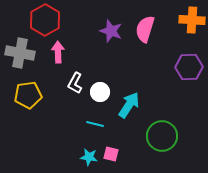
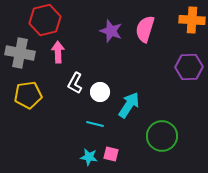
red hexagon: rotated 16 degrees clockwise
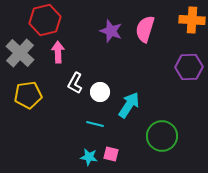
gray cross: rotated 32 degrees clockwise
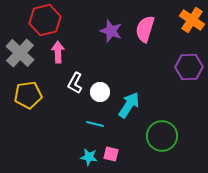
orange cross: rotated 30 degrees clockwise
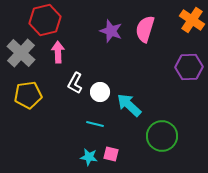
gray cross: moved 1 px right
cyan arrow: rotated 80 degrees counterclockwise
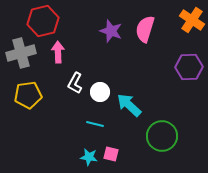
red hexagon: moved 2 px left, 1 px down
gray cross: rotated 32 degrees clockwise
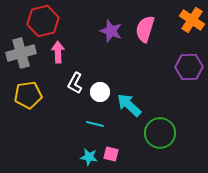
green circle: moved 2 px left, 3 px up
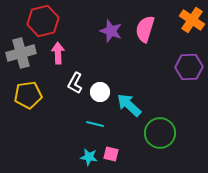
pink arrow: moved 1 px down
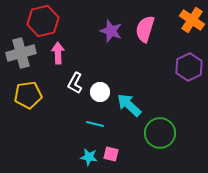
purple hexagon: rotated 24 degrees counterclockwise
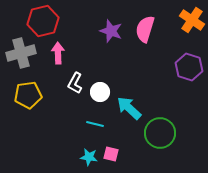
purple hexagon: rotated 16 degrees counterclockwise
cyan arrow: moved 3 px down
